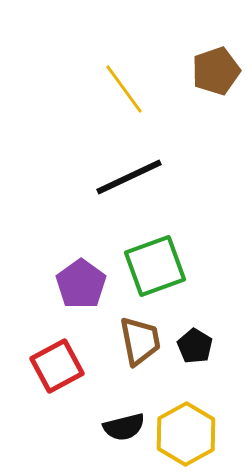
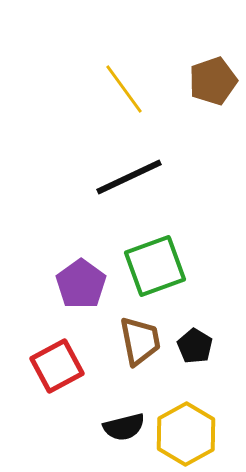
brown pentagon: moved 3 px left, 10 px down
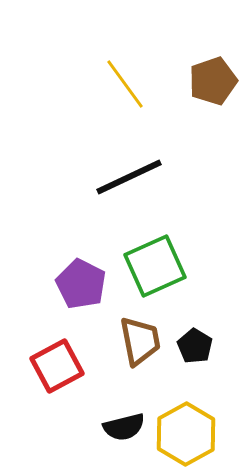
yellow line: moved 1 px right, 5 px up
green square: rotated 4 degrees counterclockwise
purple pentagon: rotated 9 degrees counterclockwise
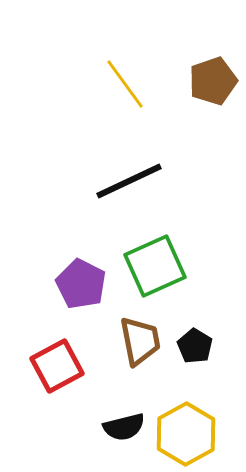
black line: moved 4 px down
